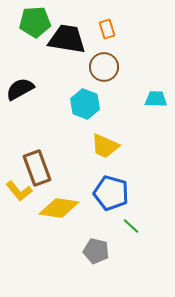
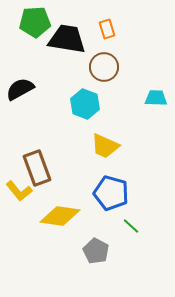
cyan trapezoid: moved 1 px up
yellow diamond: moved 1 px right, 8 px down
gray pentagon: rotated 15 degrees clockwise
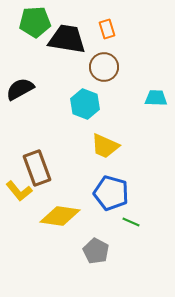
green line: moved 4 px up; rotated 18 degrees counterclockwise
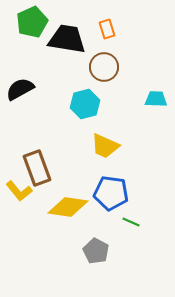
green pentagon: moved 3 px left; rotated 20 degrees counterclockwise
cyan trapezoid: moved 1 px down
cyan hexagon: rotated 24 degrees clockwise
blue pentagon: rotated 8 degrees counterclockwise
yellow diamond: moved 8 px right, 9 px up
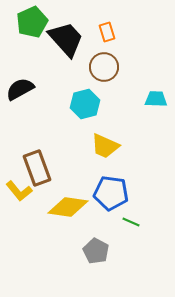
orange rectangle: moved 3 px down
black trapezoid: moved 1 px left; rotated 39 degrees clockwise
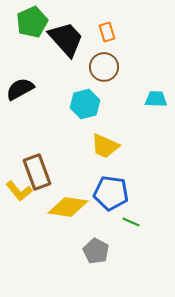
brown rectangle: moved 4 px down
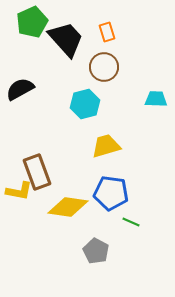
yellow trapezoid: moved 1 px right; rotated 140 degrees clockwise
yellow L-shape: rotated 40 degrees counterclockwise
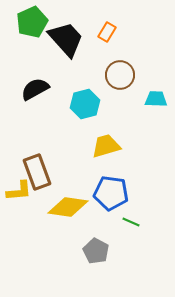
orange rectangle: rotated 48 degrees clockwise
brown circle: moved 16 px right, 8 px down
black semicircle: moved 15 px right
yellow L-shape: rotated 16 degrees counterclockwise
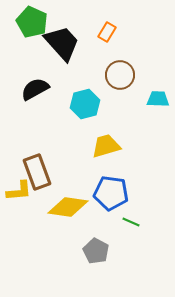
green pentagon: rotated 24 degrees counterclockwise
black trapezoid: moved 4 px left, 4 px down
cyan trapezoid: moved 2 px right
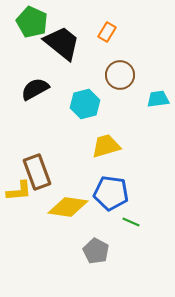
black trapezoid: rotated 9 degrees counterclockwise
cyan trapezoid: rotated 10 degrees counterclockwise
